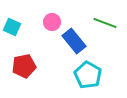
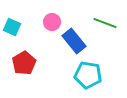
red pentagon: moved 3 px up; rotated 20 degrees counterclockwise
cyan pentagon: rotated 20 degrees counterclockwise
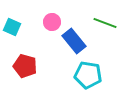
red pentagon: moved 1 px right, 3 px down; rotated 25 degrees counterclockwise
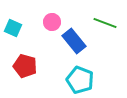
cyan square: moved 1 px right, 1 px down
cyan pentagon: moved 8 px left, 5 px down; rotated 12 degrees clockwise
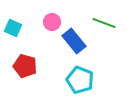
green line: moved 1 px left
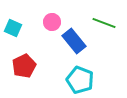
red pentagon: moved 1 px left; rotated 30 degrees clockwise
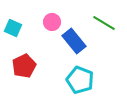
green line: rotated 10 degrees clockwise
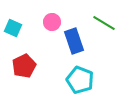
blue rectangle: rotated 20 degrees clockwise
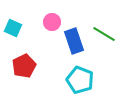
green line: moved 11 px down
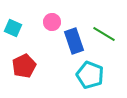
cyan pentagon: moved 10 px right, 5 px up
